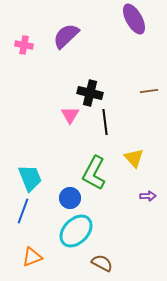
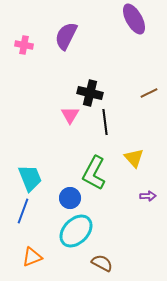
purple semicircle: rotated 20 degrees counterclockwise
brown line: moved 2 px down; rotated 18 degrees counterclockwise
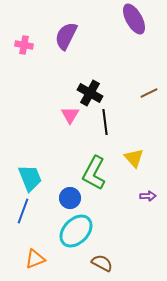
black cross: rotated 15 degrees clockwise
orange triangle: moved 3 px right, 2 px down
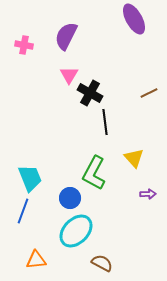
pink triangle: moved 1 px left, 40 px up
purple arrow: moved 2 px up
orange triangle: moved 1 px right, 1 px down; rotated 15 degrees clockwise
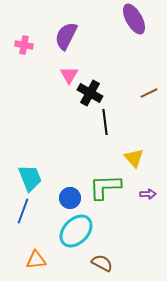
green L-shape: moved 11 px right, 14 px down; rotated 60 degrees clockwise
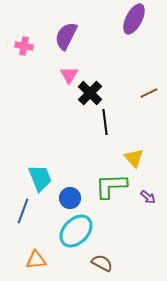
purple ellipse: rotated 56 degrees clockwise
pink cross: moved 1 px down
black cross: rotated 15 degrees clockwise
cyan trapezoid: moved 10 px right
green L-shape: moved 6 px right, 1 px up
purple arrow: moved 3 px down; rotated 42 degrees clockwise
